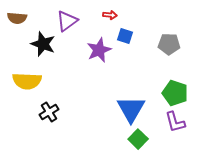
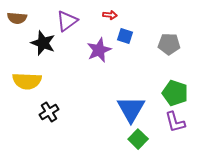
black star: moved 1 px up
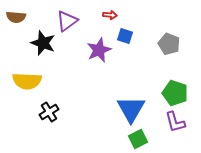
brown semicircle: moved 1 px left, 1 px up
gray pentagon: rotated 20 degrees clockwise
green square: rotated 18 degrees clockwise
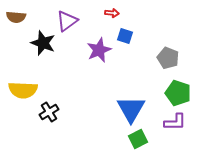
red arrow: moved 2 px right, 2 px up
gray pentagon: moved 1 px left, 14 px down
yellow semicircle: moved 4 px left, 9 px down
green pentagon: moved 3 px right
purple L-shape: rotated 75 degrees counterclockwise
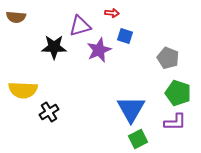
purple triangle: moved 13 px right, 5 px down; rotated 20 degrees clockwise
black star: moved 11 px right, 4 px down; rotated 20 degrees counterclockwise
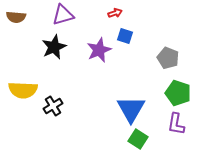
red arrow: moved 3 px right; rotated 24 degrees counterclockwise
purple triangle: moved 17 px left, 11 px up
black star: rotated 25 degrees counterclockwise
black cross: moved 4 px right, 6 px up
purple L-shape: moved 1 px right, 2 px down; rotated 100 degrees clockwise
green square: rotated 30 degrees counterclockwise
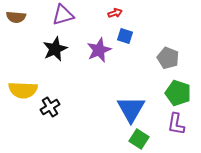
black star: moved 1 px right, 2 px down
black cross: moved 3 px left, 1 px down
green square: moved 1 px right
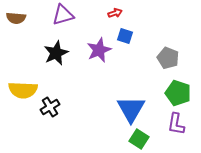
brown semicircle: moved 1 px down
black star: moved 1 px right, 4 px down
